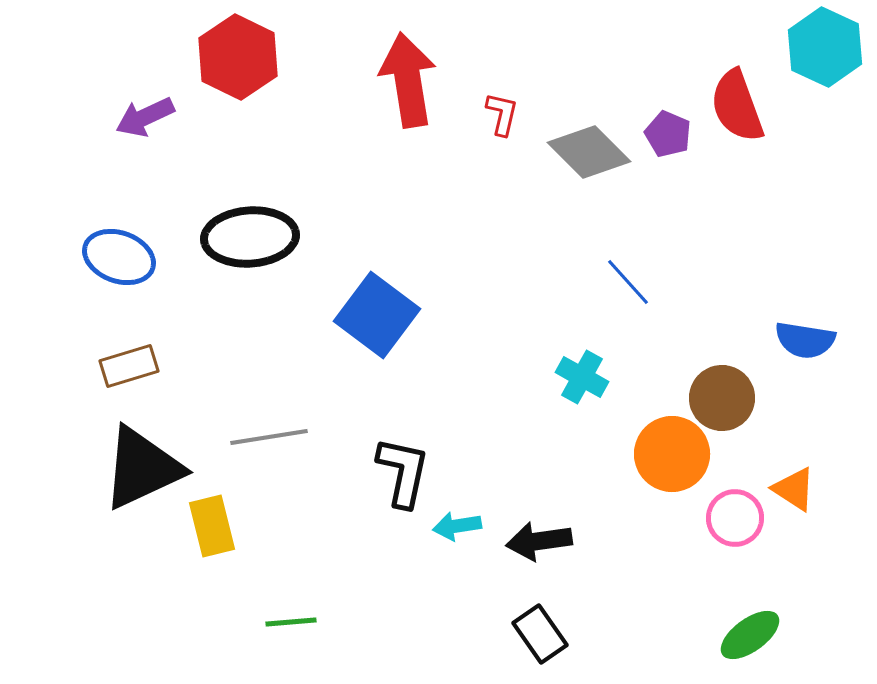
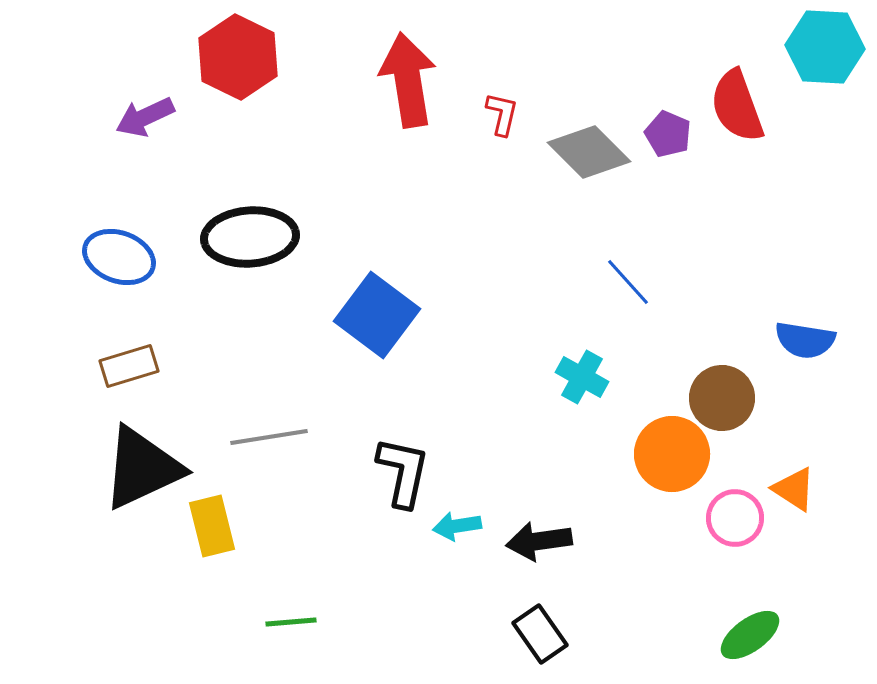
cyan hexagon: rotated 22 degrees counterclockwise
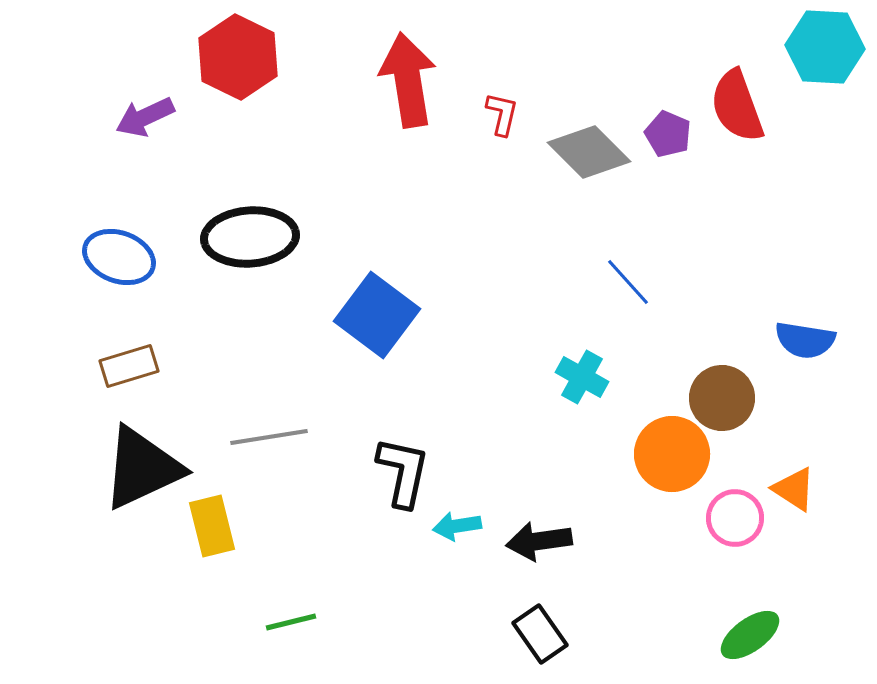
green line: rotated 9 degrees counterclockwise
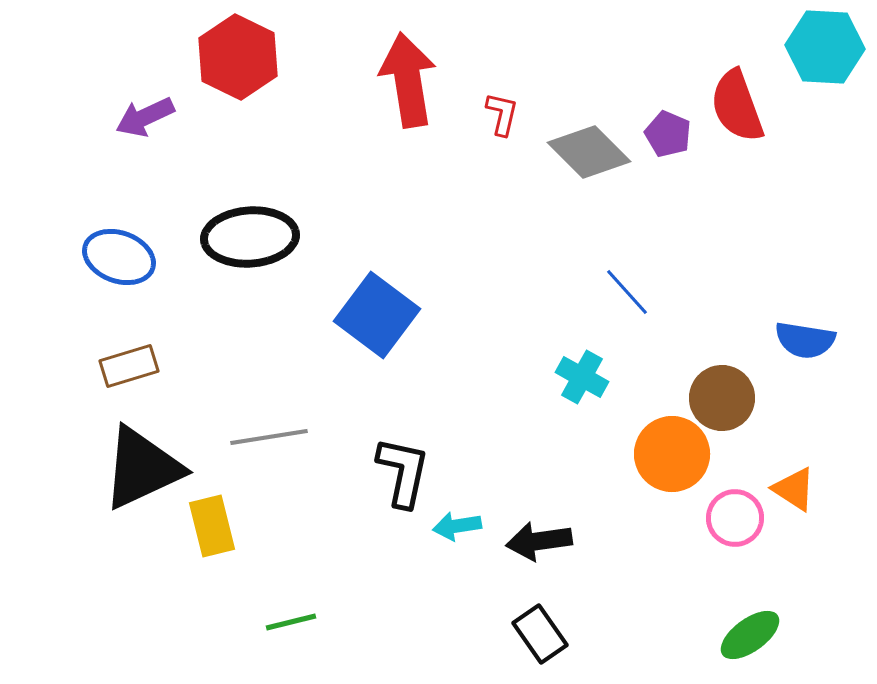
blue line: moved 1 px left, 10 px down
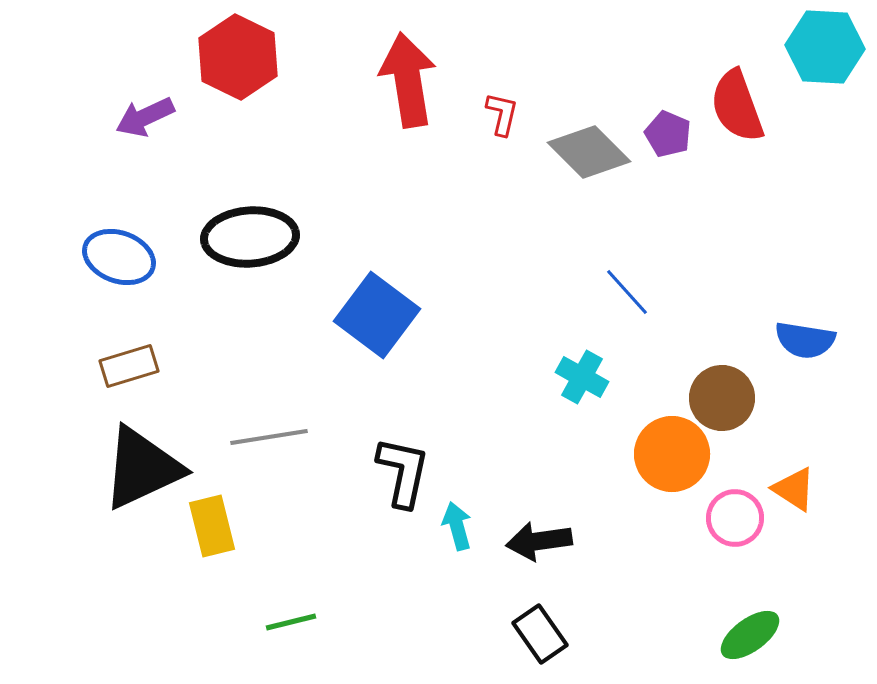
cyan arrow: rotated 84 degrees clockwise
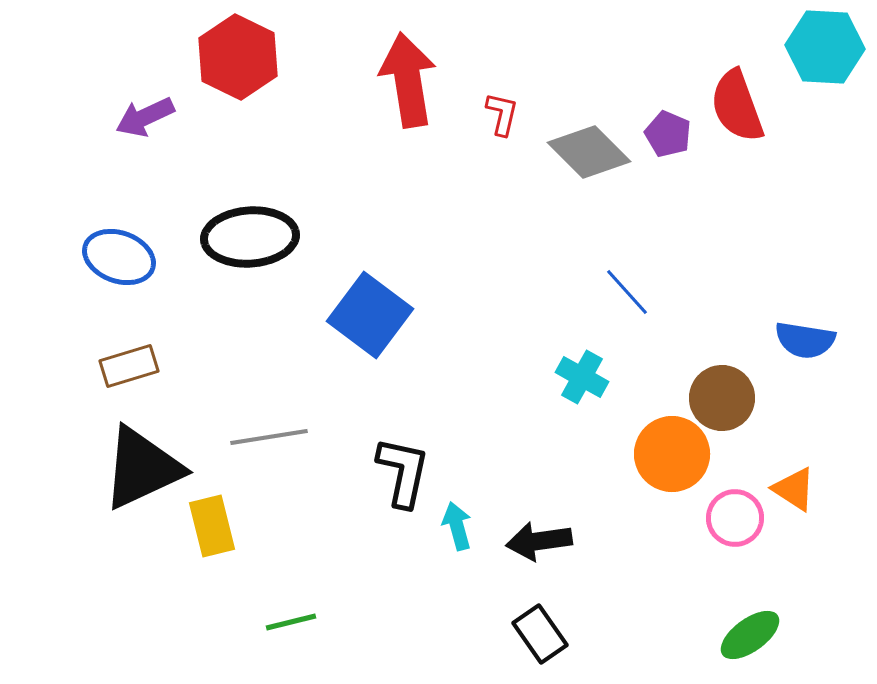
blue square: moved 7 px left
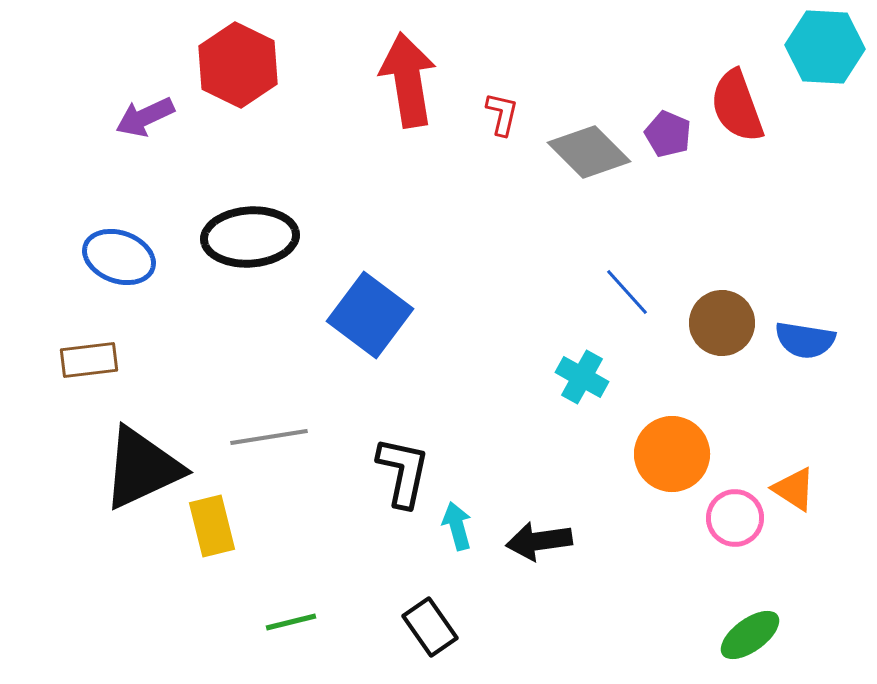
red hexagon: moved 8 px down
brown rectangle: moved 40 px left, 6 px up; rotated 10 degrees clockwise
brown circle: moved 75 px up
black rectangle: moved 110 px left, 7 px up
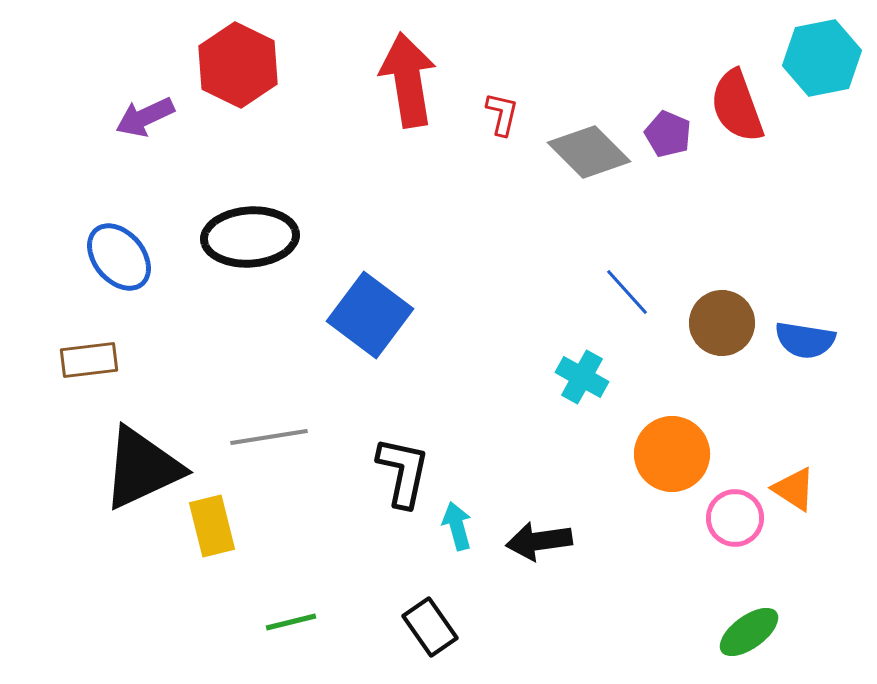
cyan hexagon: moved 3 px left, 11 px down; rotated 14 degrees counterclockwise
blue ellipse: rotated 30 degrees clockwise
green ellipse: moved 1 px left, 3 px up
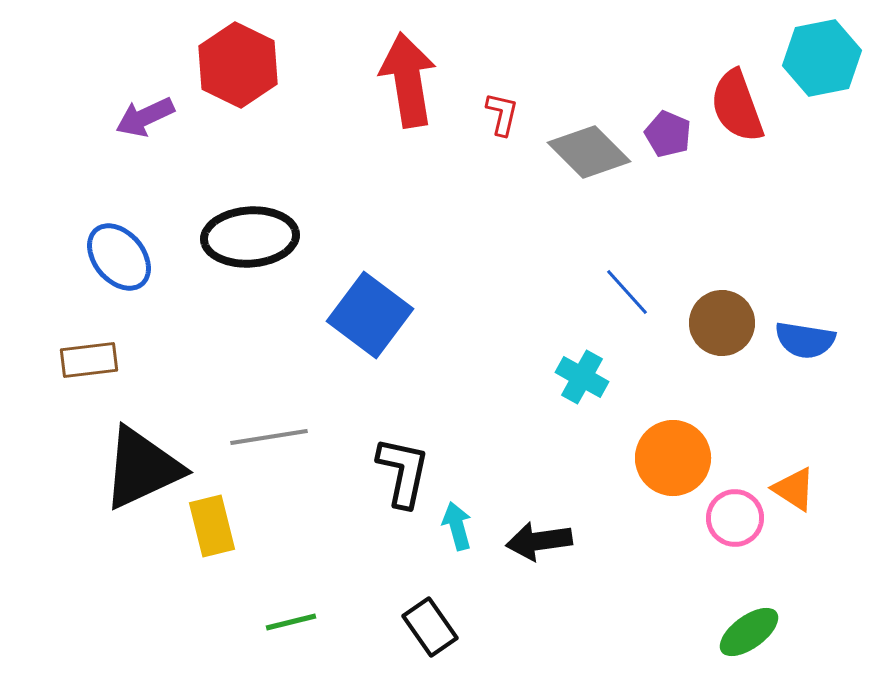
orange circle: moved 1 px right, 4 px down
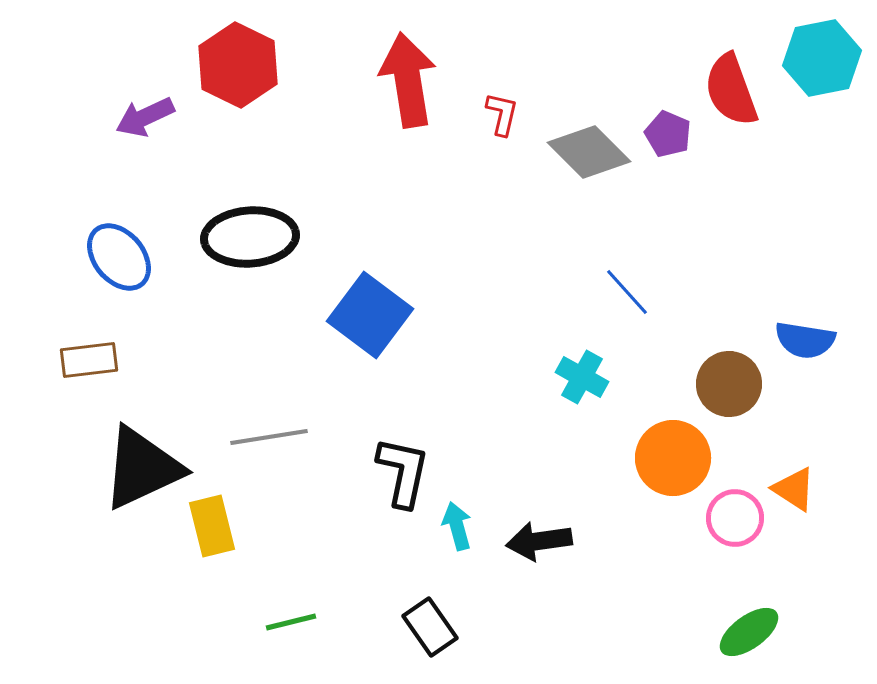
red semicircle: moved 6 px left, 16 px up
brown circle: moved 7 px right, 61 px down
